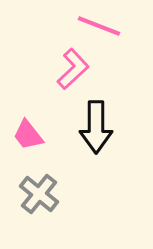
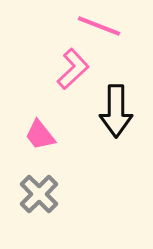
black arrow: moved 20 px right, 16 px up
pink trapezoid: moved 12 px right
gray cross: rotated 6 degrees clockwise
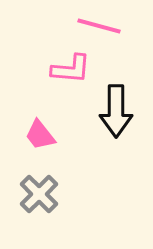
pink line: rotated 6 degrees counterclockwise
pink L-shape: moved 2 px left; rotated 48 degrees clockwise
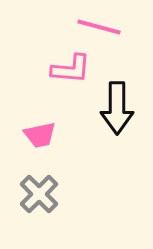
pink line: moved 1 px down
black arrow: moved 1 px right, 3 px up
pink trapezoid: rotated 64 degrees counterclockwise
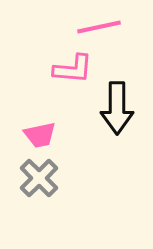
pink line: rotated 27 degrees counterclockwise
pink L-shape: moved 2 px right
gray cross: moved 16 px up
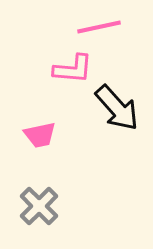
black arrow: rotated 42 degrees counterclockwise
gray cross: moved 28 px down
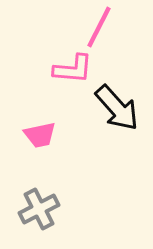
pink line: rotated 51 degrees counterclockwise
gray cross: moved 3 px down; rotated 18 degrees clockwise
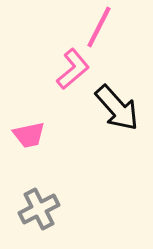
pink L-shape: rotated 45 degrees counterclockwise
pink trapezoid: moved 11 px left
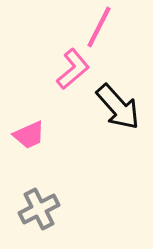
black arrow: moved 1 px right, 1 px up
pink trapezoid: rotated 12 degrees counterclockwise
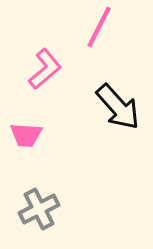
pink L-shape: moved 28 px left
pink trapezoid: moved 3 px left; rotated 28 degrees clockwise
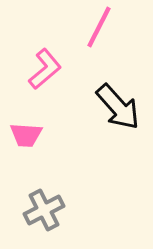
gray cross: moved 5 px right, 1 px down
